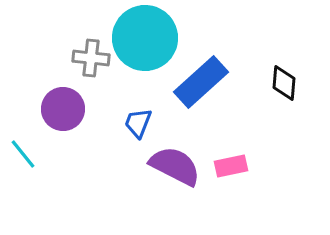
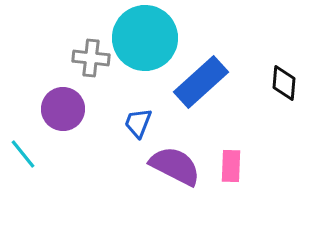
pink rectangle: rotated 76 degrees counterclockwise
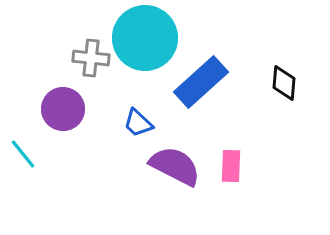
blue trapezoid: rotated 68 degrees counterclockwise
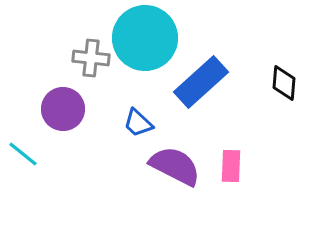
cyan line: rotated 12 degrees counterclockwise
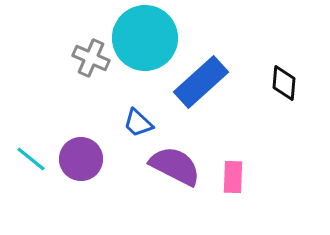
gray cross: rotated 18 degrees clockwise
purple circle: moved 18 px right, 50 px down
cyan line: moved 8 px right, 5 px down
pink rectangle: moved 2 px right, 11 px down
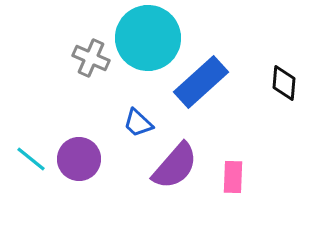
cyan circle: moved 3 px right
purple circle: moved 2 px left
purple semicircle: rotated 104 degrees clockwise
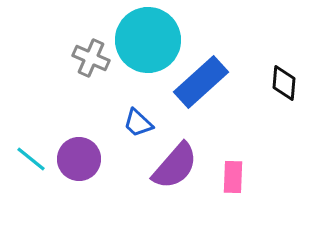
cyan circle: moved 2 px down
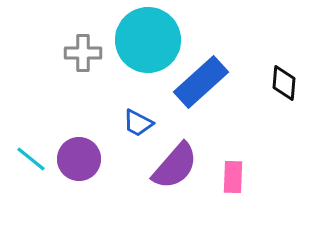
gray cross: moved 8 px left, 5 px up; rotated 24 degrees counterclockwise
blue trapezoid: rotated 16 degrees counterclockwise
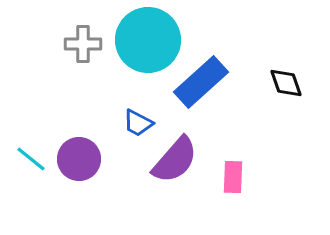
gray cross: moved 9 px up
black diamond: moved 2 px right; rotated 24 degrees counterclockwise
purple semicircle: moved 6 px up
